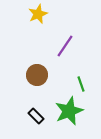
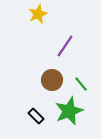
brown circle: moved 15 px right, 5 px down
green line: rotated 21 degrees counterclockwise
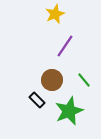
yellow star: moved 17 px right
green line: moved 3 px right, 4 px up
black rectangle: moved 1 px right, 16 px up
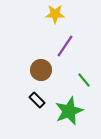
yellow star: rotated 24 degrees clockwise
brown circle: moved 11 px left, 10 px up
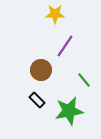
green star: rotated 12 degrees clockwise
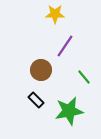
green line: moved 3 px up
black rectangle: moved 1 px left
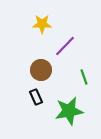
yellow star: moved 13 px left, 10 px down
purple line: rotated 10 degrees clockwise
green line: rotated 21 degrees clockwise
black rectangle: moved 3 px up; rotated 21 degrees clockwise
